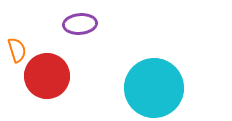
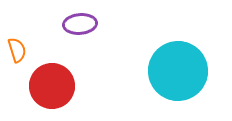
red circle: moved 5 px right, 10 px down
cyan circle: moved 24 px right, 17 px up
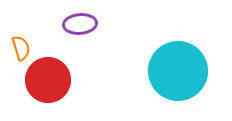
orange semicircle: moved 4 px right, 2 px up
red circle: moved 4 px left, 6 px up
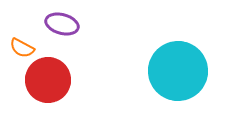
purple ellipse: moved 18 px left; rotated 20 degrees clockwise
orange semicircle: moved 1 px right; rotated 135 degrees clockwise
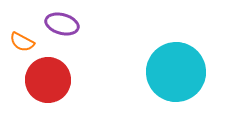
orange semicircle: moved 6 px up
cyan circle: moved 2 px left, 1 px down
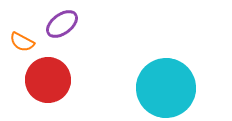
purple ellipse: rotated 52 degrees counterclockwise
cyan circle: moved 10 px left, 16 px down
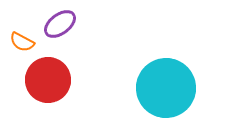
purple ellipse: moved 2 px left
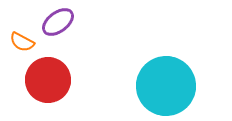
purple ellipse: moved 2 px left, 2 px up
cyan circle: moved 2 px up
